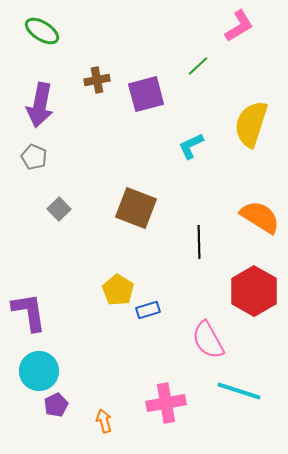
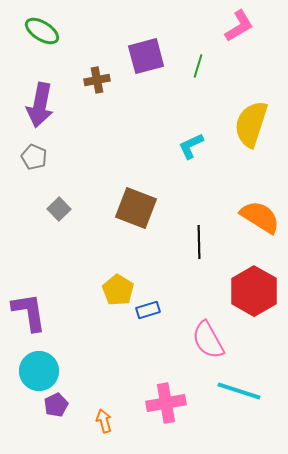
green line: rotated 30 degrees counterclockwise
purple square: moved 38 px up
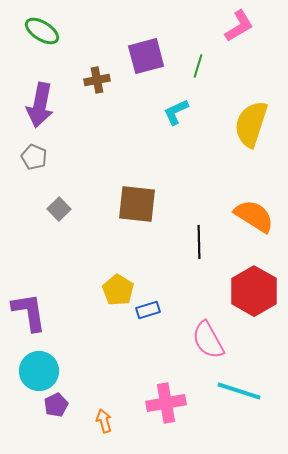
cyan L-shape: moved 15 px left, 34 px up
brown square: moved 1 px right, 4 px up; rotated 15 degrees counterclockwise
orange semicircle: moved 6 px left, 1 px up
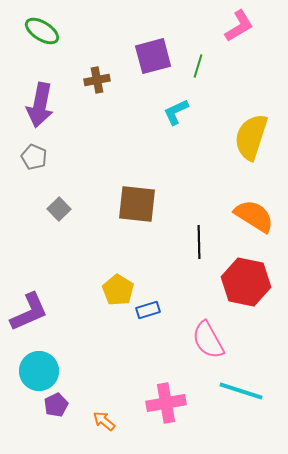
purple square: moved 7 px right
yellow semicircle: moved 13 px down
red hexagon: moved 8 px left, 9 px up; rotated 18 degrees counterclockwise
purple L-shape: rotated 75 degrees clockwise
cyan line: moved 2 px right
orange arrow: rotated 35 degrees counterclockwise
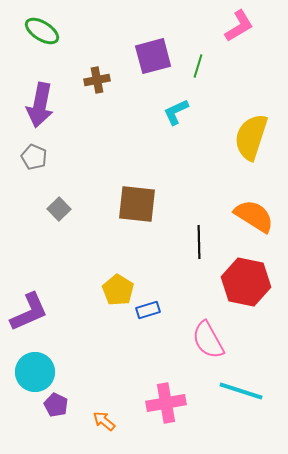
cyan circle: moved 4 px left, 1 px down
purple pentagon: rotated 20 degrees counterclockwise
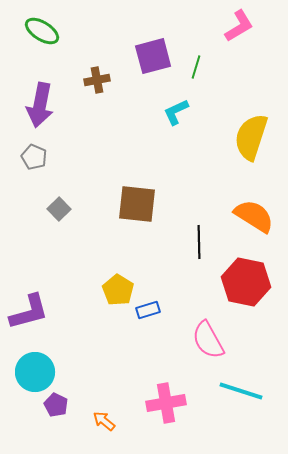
green line: moved 2 px left, 1 px down
purple L-shape: rotated 9 degrees clockwise
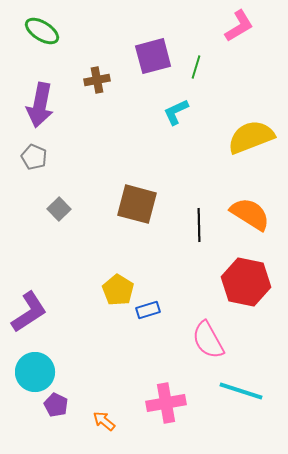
yellow semicircle: rotated 51 degrees clockwise
brown square: rotated 9 degrees clockwise
orange semicircle: moved 4 px left, 2 px up
black line: moved 17 px up
purple L-shape: rotated 18 degrees counterclockwise
